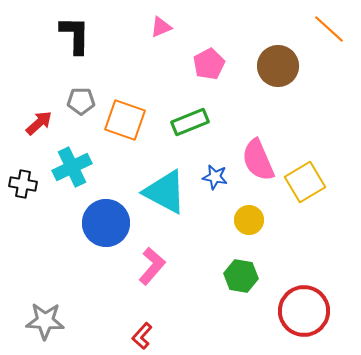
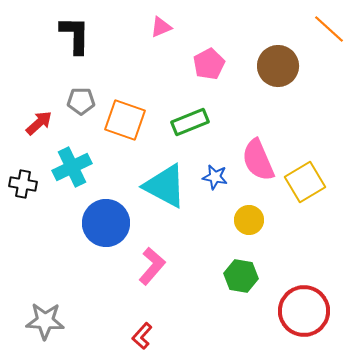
cyan triangle: moved 6 px up
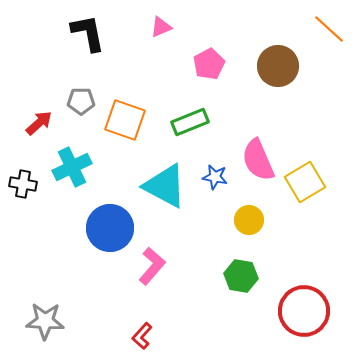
black L-shape: moved 13 px right, 2 px up; rotated 12 degrees counterclockwise
blue circle: moved 4 px right, 5 px down
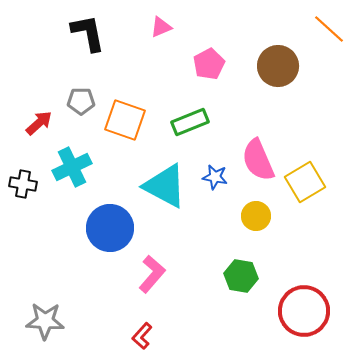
yellow circle: moved 7 px right, 4 px up
pink L-shape: moved 8 px down
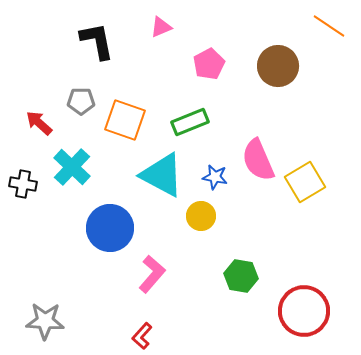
orange line: moved 3 px up; rotated 8 degrees counterclockwise
black L-shape: moved 9 px right, 8 px down
red arrow: rotated 96 degrees counterclockwise
cyan cross: rotated 21 degrees counterclockwise
cyan triangle: moved 3 px left, 11 px up
yellow circle: moved 55 px left
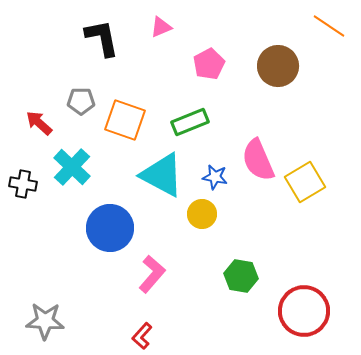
black L-shape: moved 5 px right, 3 px up
yellow circle: moved 1 px right, 2 px up
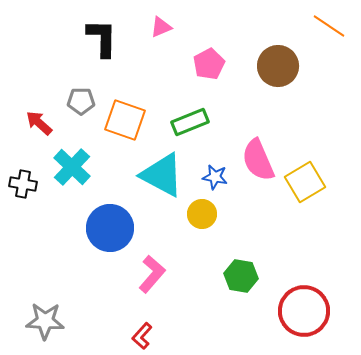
black L-shape: rotated 12 degrees clockwise
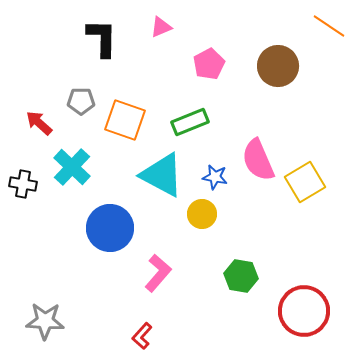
pink L-shape: moved 6 px right, 1 px up
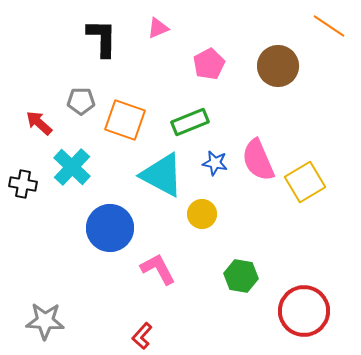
pink triangle: moved 3 px left, 1 px down
blue star: moved 14 px up
pink L-shape: moved 4 px up; rotated 69 degrees counterclockwise
